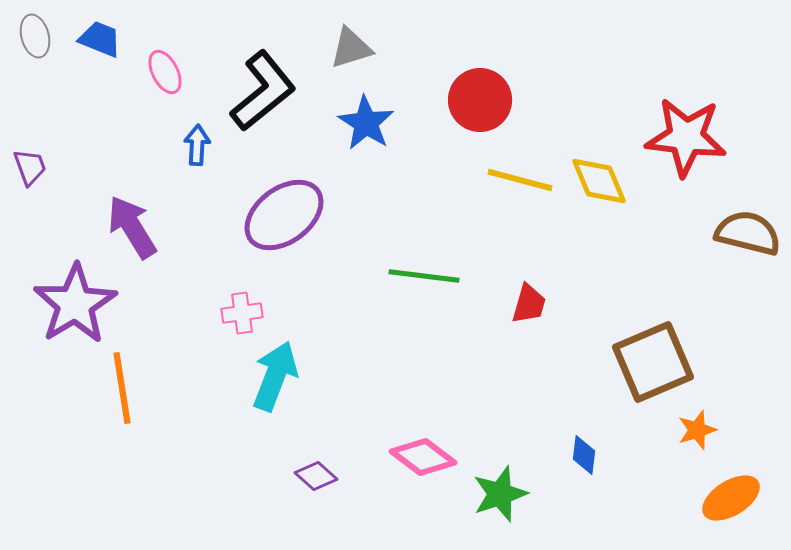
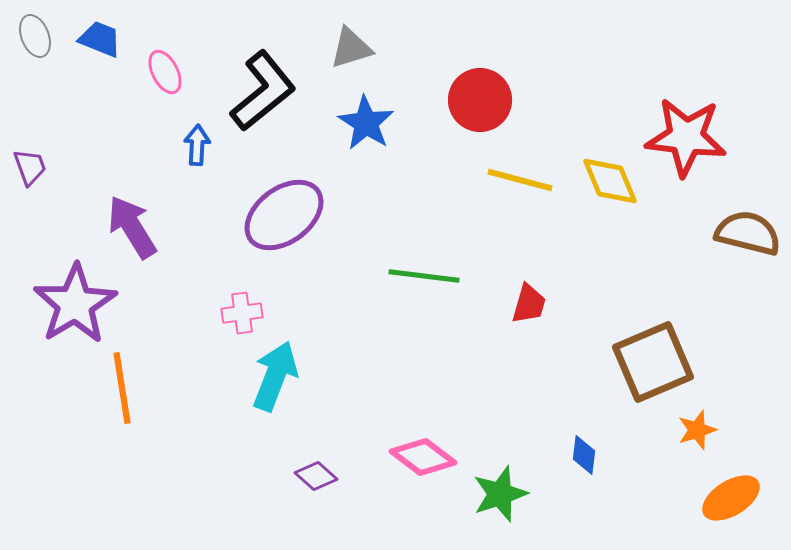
gray ellipse: rotated 6 degrees counterclockwise
yellow diamond: moved 11 px right
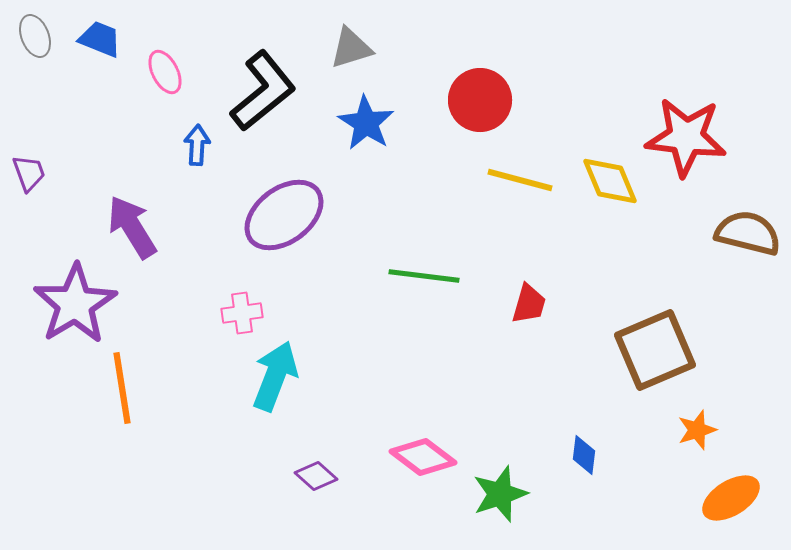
purple trapezoid: moved 1 px left, 6 px down
brown square: moved 2 px right, 12 px up
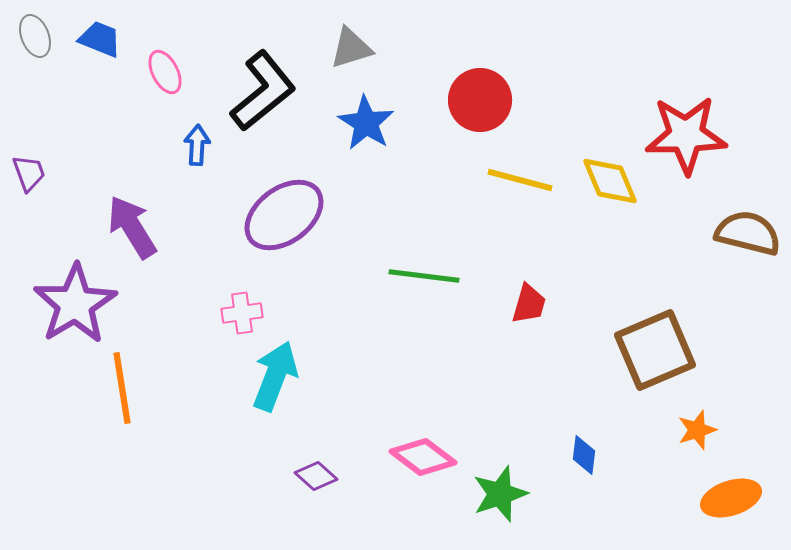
red star: moved 2 px up; rotated 8 degrees counterclockwise
orange ellipse: rotated 14 degrees clockwise
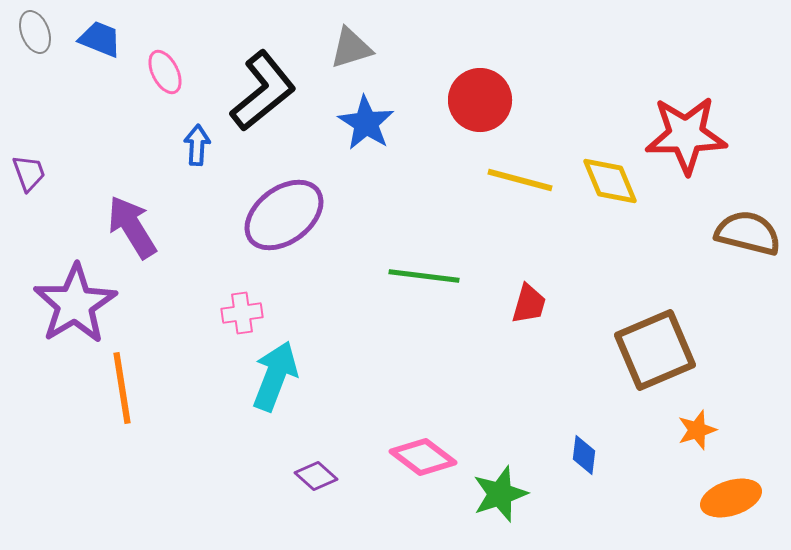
gray ellipse: moved 4 px up
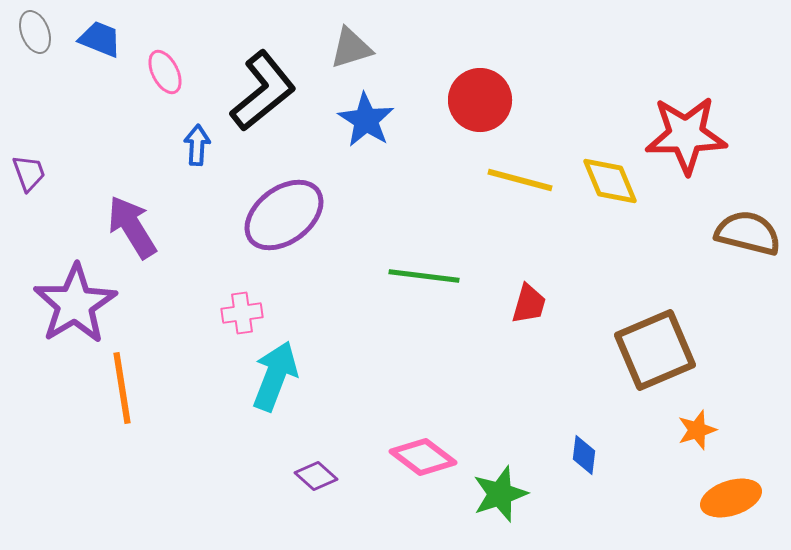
blue star: moved 3 px up
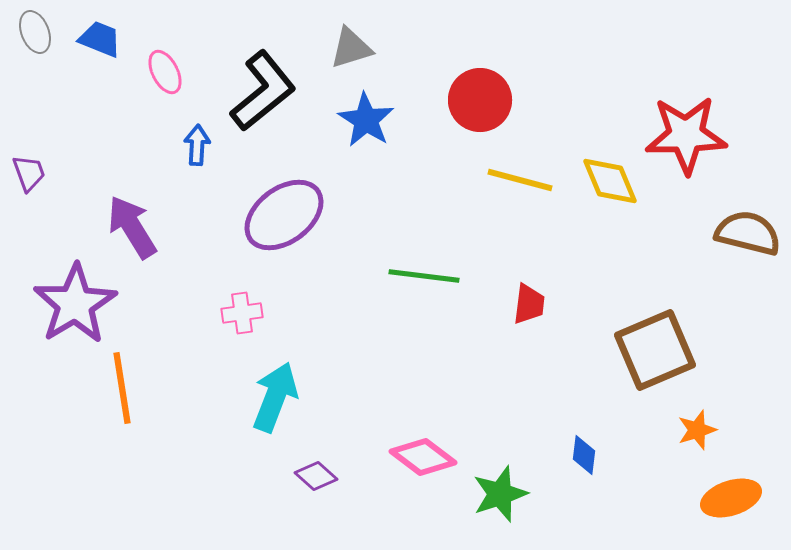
red trapezoid: rotated 9 degrees counterclockwise
cyan arrow: moved 21 px down
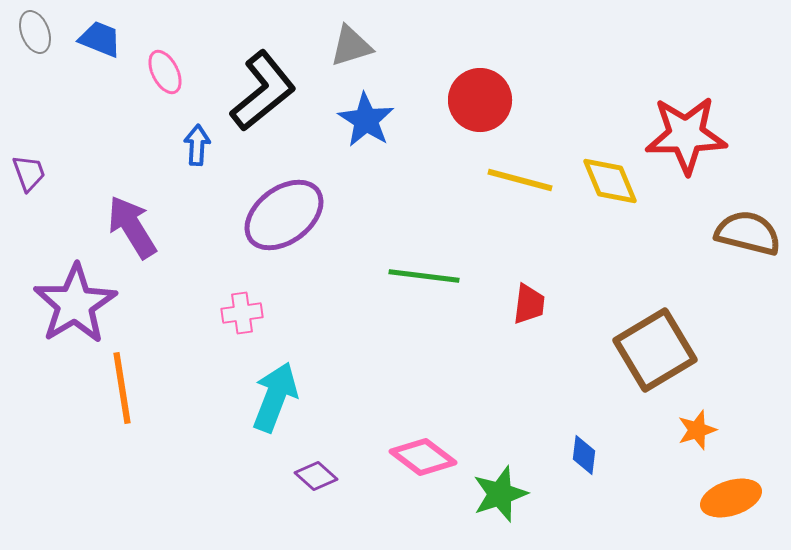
gray triangle: moved 2 px up
brown square: rotated 8 degrees counterclockwise
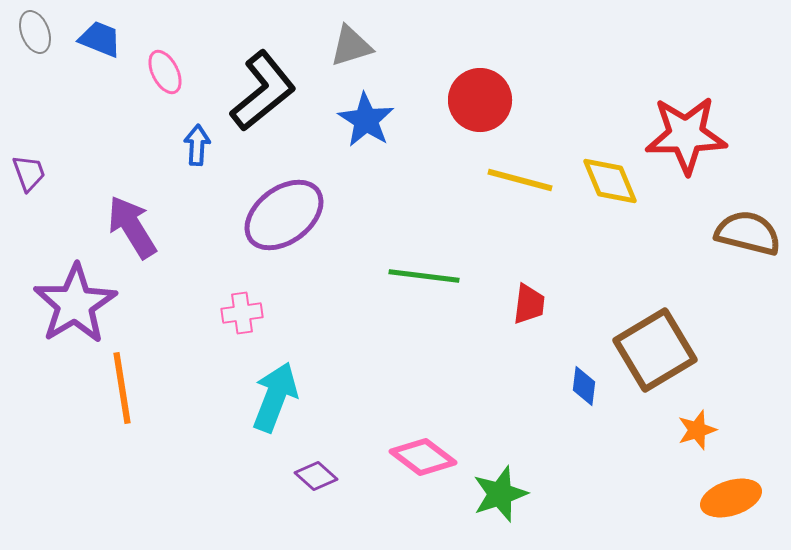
blue diamond: moved 69 px up
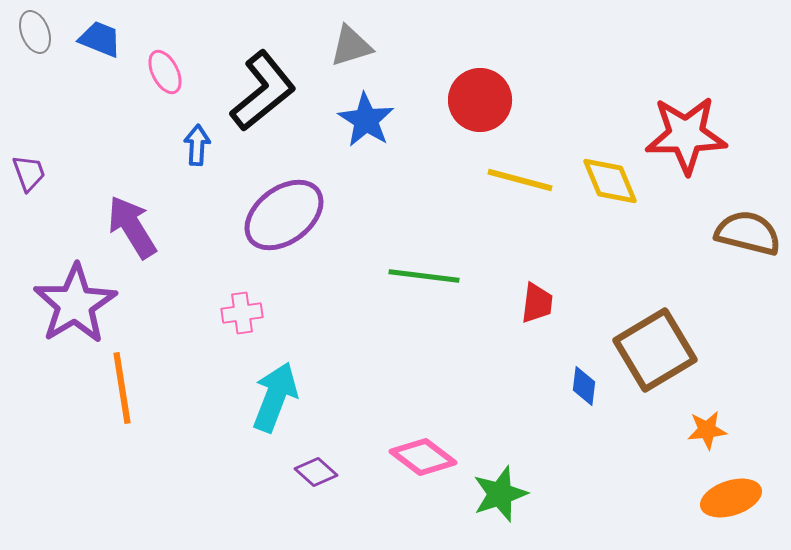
red trapezoid: moved 8 px right, 1 px up
orange star: moved 10 px right; rotated 12 degrees clockwise
purple diamond: moved 4 px up
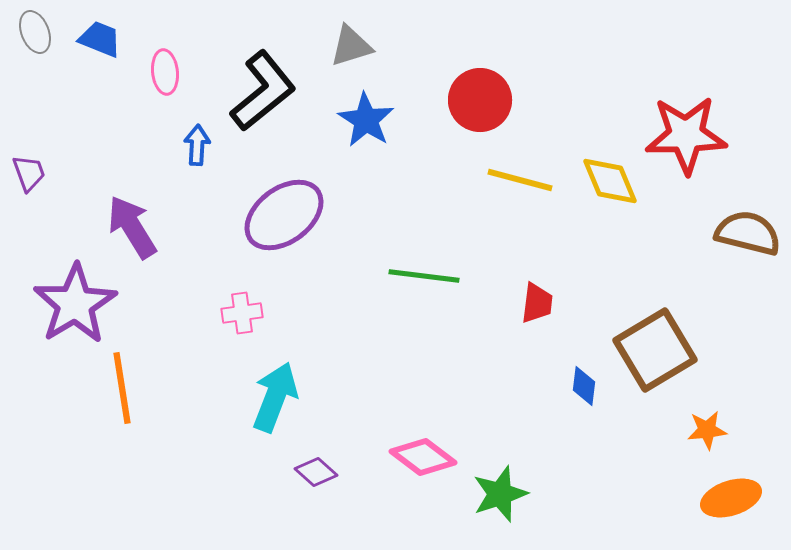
pink ellipse: rotated 21 degrees clockwise
